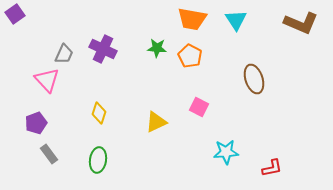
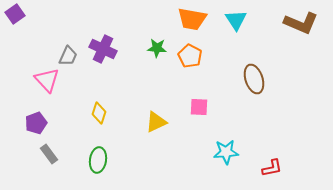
gray trapezoid: moved 4 px right, 2 px down
pink square: rotated 24 degrees counterclockwise
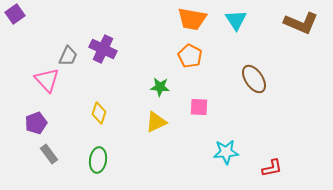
green star: moved 3 px right, 39 px down
brown ellipse: rotated 16 degrees counterclockwise
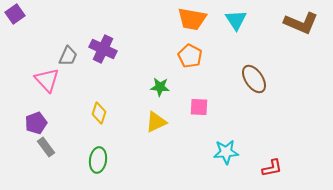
gray rectangle: moved 3 px left, 7 px up
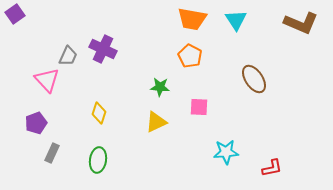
gray rectangle: moved 6 px right, 6 px down; rotated 60 degrees clockwise
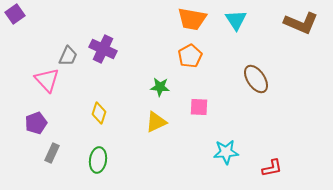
orange pentagon: rotated 15 degrees clockwise
brown ellipse: moved 2 px right
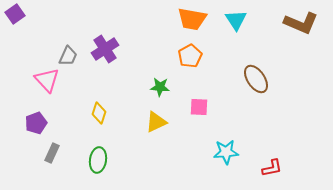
purple cross: moved 2 px right; rotated 32 degrees clockwise
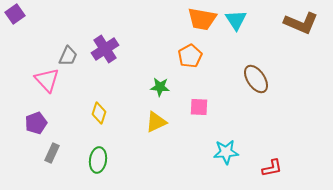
orange trapezoid: moved 10 px right
